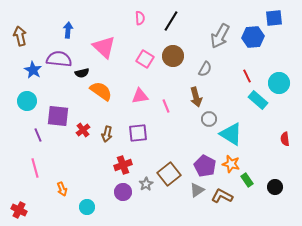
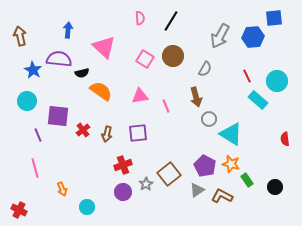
cyan circle at (279, 83): moved 2 px left, 2 px up
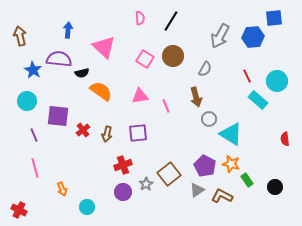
purple line at (38, 135): moved 4 px left
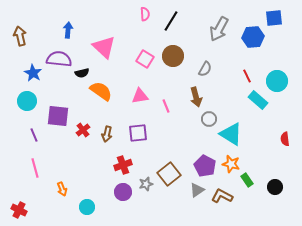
pink semicircle at (140, 18): moved 5 px right, 4 px up
gray arrow at (220, 36): moved 1 px left, 7 px up
blue star at (33, 70): moved 3 px down
gray star at (146, 184): rotated 16 degrees clockwise
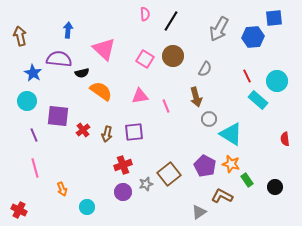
pink triangle at (104, 47): moved 2 px down
purple square at (138, 133): moved 4 px left, 1 px up
gray triangle at (197, 190): moved 2 px right, 22 px down
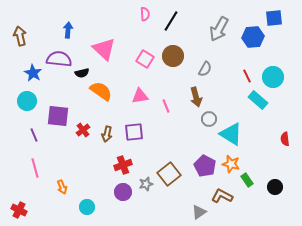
cyan circle at (277, 81): moved 4 px left, 4 px up
orange arrow at (62, 189): moved 2 px up
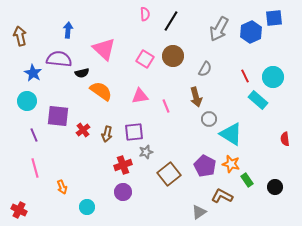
blue hexagon at (253, 37): moved 2 px left, 5 px up; rotated 20 degrees counterclockwise
red line at (247, 76): moved 2 px left
gray star at (146, 184): moved 32 px up
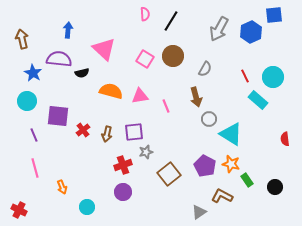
blue square at (274, 18): moved 3 px up
brown arrow at (20, 36): moved 2 px right, 3 px down
orange semicircle at (101, 91): moved 10 px right; rotated 20 degrees counterclockwise
